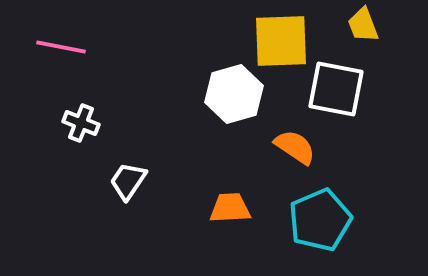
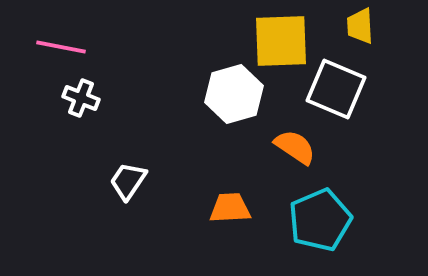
yellow trapezoid: moved 3 px left, 1 px down; rotated 18 degrees clockwise
white square: rotated 12 degrees clockwise
white cross: moved 25 px up
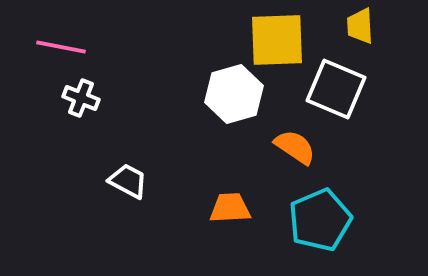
yellow square: moved 4 px left, 1 px up
white trapezoid: rotated 84 degrees clockwise
